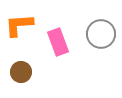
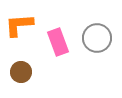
gray circle: moved 4 px left, 4 px down
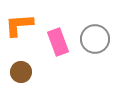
gray circle: moved 2 px left, 1 px down
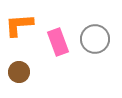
brown circle: moved 2 px left
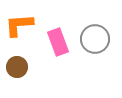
brown circle: moved 2 px left, 5 px up
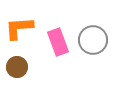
orange L-shape: moved 3 px down
gray circle: moved 2 px left, 1 px down
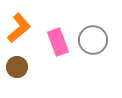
orange L-shape: rotated 144 degrees clockwise
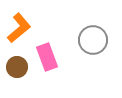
pink rectangle: moved 11 px left, 15 px down
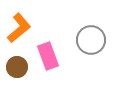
gray circle: moved 2 px left
pink rectangle: moved 1 px right, 1 px up
